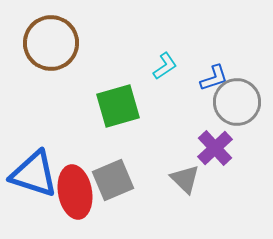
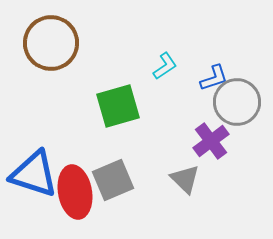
purple cross: moved 4 px left, 7 px up; rotated 6 degrees clockwise
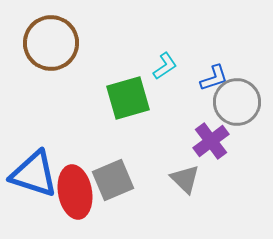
green square: moved 10 px right, 8 px up
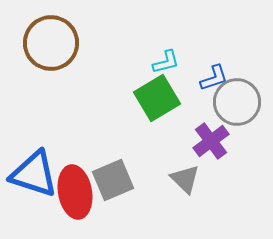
cyan L-shape: moved 1 px right, 4 px up; rotated 20 degrees clockwise
green square: moved 29 px right; rotated 15 degrees counterclockwise
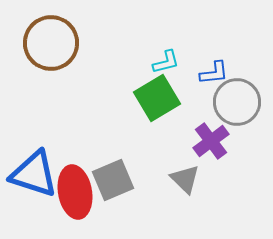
blue L-shape: moved 5 px up; rotated 12 degrees clockwise
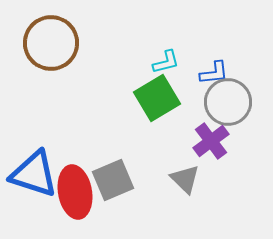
gray circle: moved 9 px left
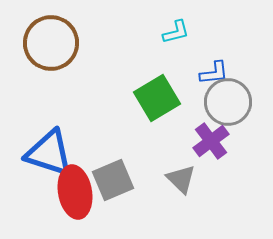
cyan L-shape: moved 10 px right, 30 px up
blue triangle: moved 15 px right, 21 px up
gray triangle: moved 4 px left
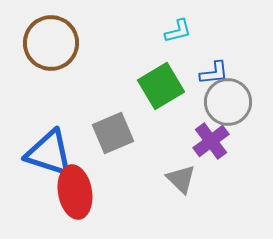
cyan L-shape: moved 2 px right, 1 px up
green square: moved 4 px right, 12 px up
gray square: moved 47 px up
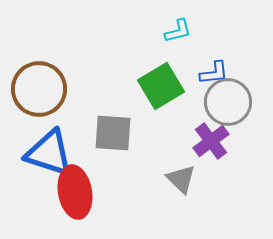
brown circle: moved 12 px left, 46 px down
gray square: rotated 27 degrees clockwise
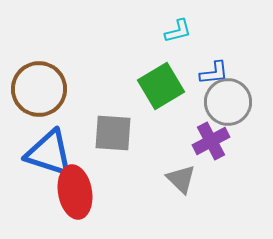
purple cross: rotated 9 degrees clockwise
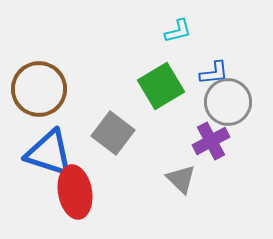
gray square: rotated 33 degrees clockwise
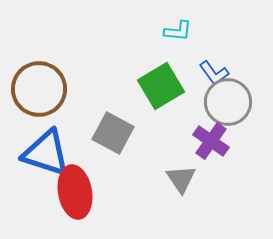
cyan L-shape: rotated 20 degrees clockwise
blue L-shape: rotated 60 degrees clockwise
gray square: rotated 9 degrees counterclockwise
purple cross: rotated 27 degrees counterclockwise
blue triangle: moved 3 px left
gray triangle: rotated 12 degrees clockwise
